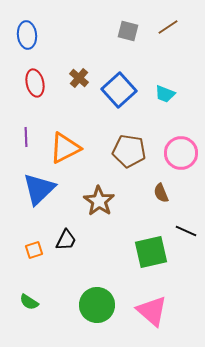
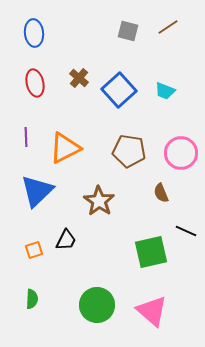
blue ellipse: moved 7 px right, 2 px up
cyan trapezoid: moved 3 px up
blue triangle: moved 2 px left, 2 px down
green semicircle: moved 3 px right, 3 px up; rotated 120 degrees counterclockwise
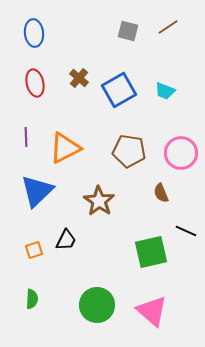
blue square: rotated 12 degrees clockwise
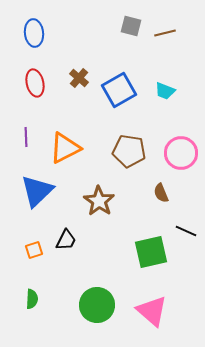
brown line: moved 3 px left, 6 px down; rotated 20 degrees clockwise
gray square: moved 3 px right, 5 px up
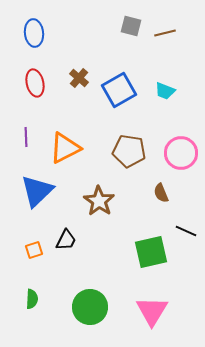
green circle: moved 7 px left, 2 px down
pink triangle: rotated 20 degrees clockwise
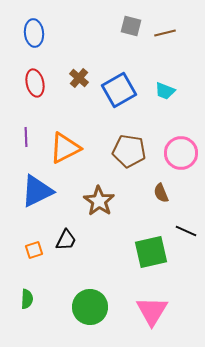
blue triangle: rotated 18 degrees clockwise
green semicircle: moved 5 px left
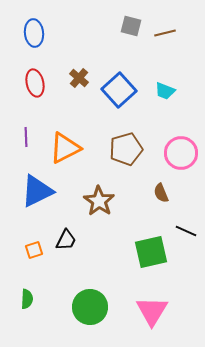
blue square: rotated 12 degrees counterclockwise
brown pentagon: moved 3 px left, 2 px up; rotated 24 degrees counterclockwise
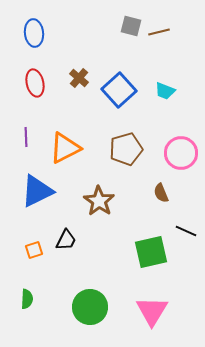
brown line: moved 6 px left, 1 px up
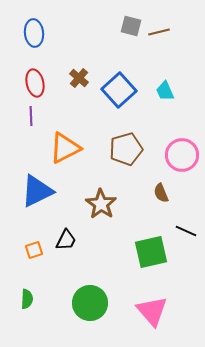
cyan trapezoid: rotated 45 degrees clockwise
purple line: moved 5 px right, 21 px up
pink circle: moved 1 px right, 2 px down
brown star: moved 2 px right, 3 px down
green circle: moved 4 px up
pink triangle: rotated 12 degrees counterclockwise
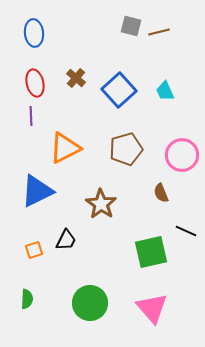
brown cross: moved 3 px left
pink triangle: moved 3 px up
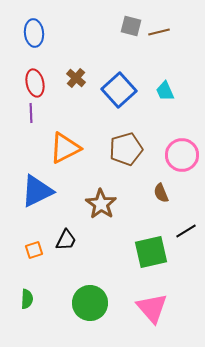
purple line: moved 3 px up
black line: rotated 55 degrees counterclockwise
